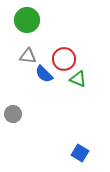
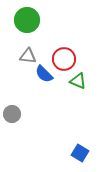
green triangle: moved 2 px down
gray circle: moved 1 px left
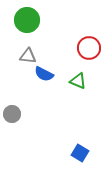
red circle: moved 25 px right, 11 px up
blue semicircle: rotated 18 degrees counterclockwise
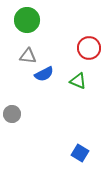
blue semicircle: rotated 54 degrees counterclockwise
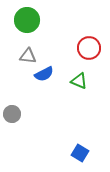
green triangle: moved 1 px right
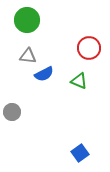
gray circle: moved 2 px up
blue square: rotated 24 degrees clockwise
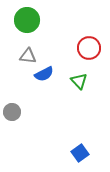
green triangle: rotated 24 degrees clockwise
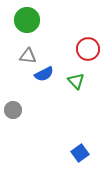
red circle: moved 1 px left, 1 px down
green triangle: moved 3 px left
gray circle: moved 1 px right, 2 px up
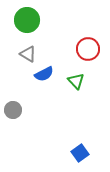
gray triangle: moved 2 px up; rotated 24 degrees clockwise
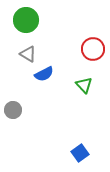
green circle: moved 1 px left
red circle: moved 5 px right
green triangle: moved 8 px right, 4 px down
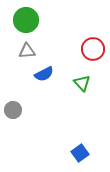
gray triangle: moved 1 px left, 3 px up; rotated 36 degrees counterclockwise
green triangle: moved 2 px left, 2 px up
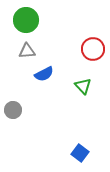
green triangle: moved 1 px right, 3 px down
blue square: rotated 18 degrees counterclockwise
